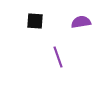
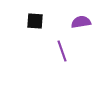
purple line: moved 4 px right, 6 px up
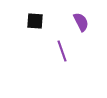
purple semicircle: rotated 72 degrees clockwise
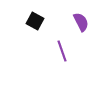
black square: rotated 24 degrees clockwise
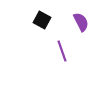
black square: moved 7 px right, 1 px up
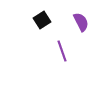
black square: rotated 30 degrees clockwise
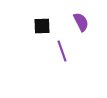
black square: moved 6 px down; rotated 30 degrees clockwise
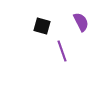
black square: rotated 18 degrees clockwise
